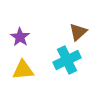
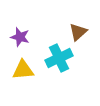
purple star: rotated 18 degrees counterclockwise
cyan cross: moved 8 px left, 2 px up
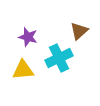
brown triangle: moved 1 px right, 1 px up
purple star: moved 8 px right
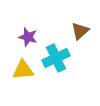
brown triangle: moved 1 px right
cyan cross: moved 3 px left
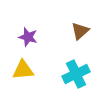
cyan cross: moved 20 px right, 16 px down
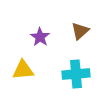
purple star: moved 12 px right; rotated 18 degrees clockwise
cyan cross: rotated 20 degrees clockwise
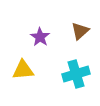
cyan cross: rotated 12 degrees counterclockwise
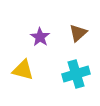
brown triangle: moved 2 px left, 2 px down
yellow triangle: rotated 20 degrees clockwise
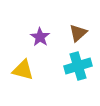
cyan cross: moved 2 px right, 8 px up
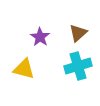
yellow triangle: moved 1 px right, 1 px up
